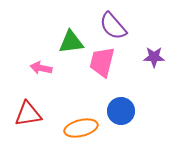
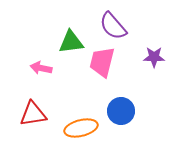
red triangle: moved 5 px right
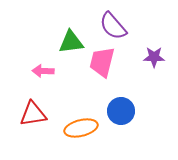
pink arrow: moved 2 px right, 3 px down; rotated 10 degrees counterclockwise
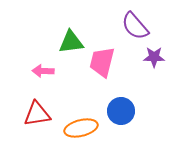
purple semicircle: moved 22 px right
red triangle: moved 4 px right
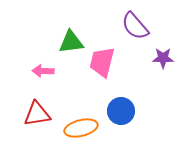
purple star: moved 9 px right, 1 px down
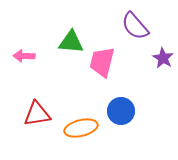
green triangle: rotated 12 degrees clockwise
purple star: rotated 30 degrees clockwise
pink arrow: moved 19 px left, 15 px up
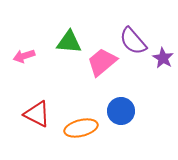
purple semicircle: moved 2 px left, 15 px down
green triangle: moved 2 px left
pink arrow: rotated 20 degrees counterclockwise
pink trapezoid: rotated 36 degrees clockwise
red triangle: rotated 36 degrees clockwise
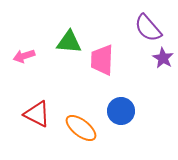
purple semicircle: moved 15 px right, 13 px up
pink trapezoid: moved 2 px up; rotated 48 degrees counterclockwise
orange ellipse: rotated 52 degrees clockwise
